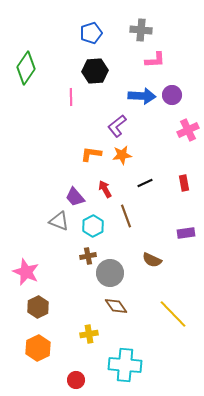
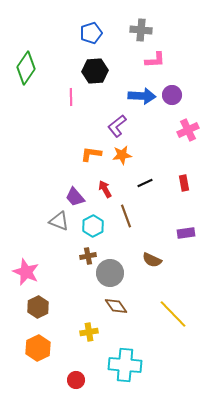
yellow cross: moved 2 px up
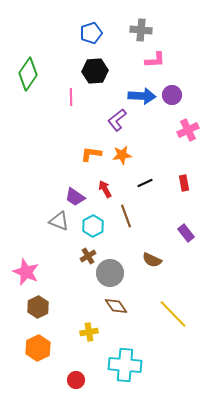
green diamond: moved 2 px right, 6 px down
purple L-shape: moved 6 px up
purple trapezoid: rotated 15 degrees counterclockwise
purple rectangle: rotated 60 degrees clockwise
brown cross: rotated 21 degrees counterclockwise
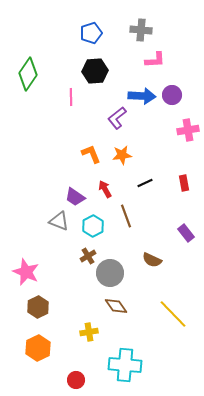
purple L-shape: moved 2 px up
pink cross: rotated 15 degrees clockwise
orange L-shape: rotated 60 degrees clockwise
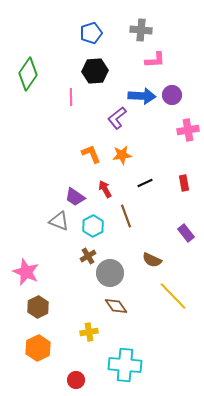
yellow line: moved 18 px up
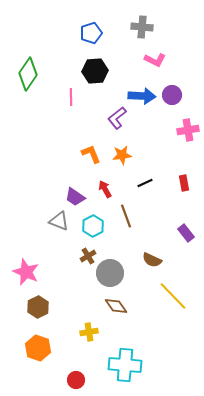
gray cross: moved 1 px right, 3 px up
pink L-shape: rotated 30 degrees clockwise
orange hexagon: rotated 15 degrees counterclockwise
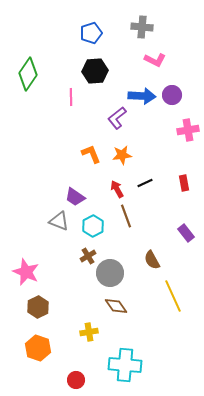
red arrow: moved 12 px right
brown semicircle: rotated 36 degrees clockwise
yellow line: rotated 20 degrees clockwise
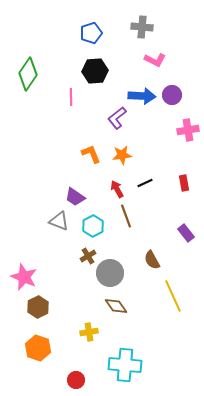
pink star: moved 2 px left, 5 px down
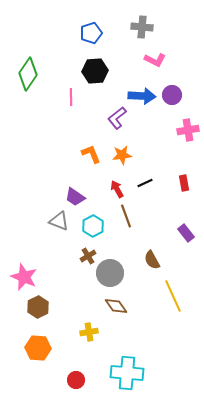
orange hexagon: rotated 15 degrees counterclockwise
cyan cross: moved 2 px right, 8 px down
